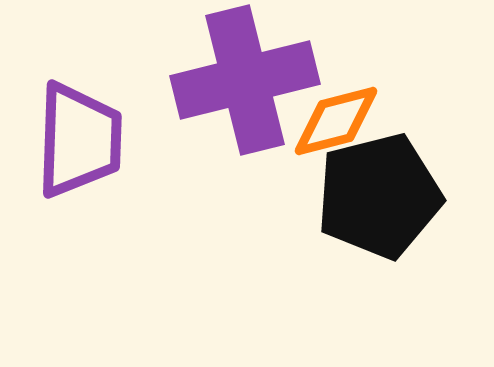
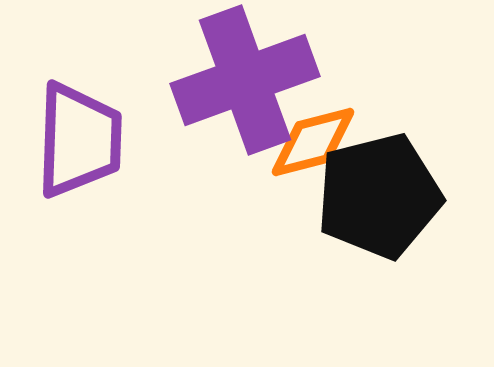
purple cross: rotated 6 degrees counterclockwise
orange diamond: moved 23 px left, 21 px down
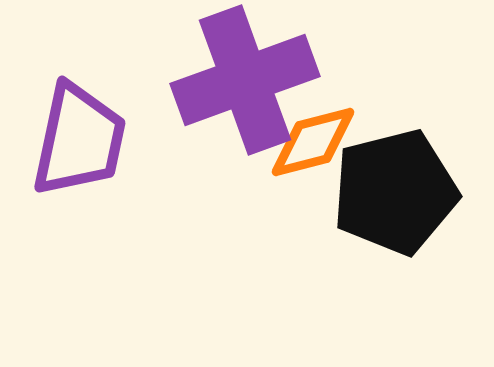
purple trapezoid: rotated 10 degrees clockwise
black pentagon: moved 16 px right, 4 px up
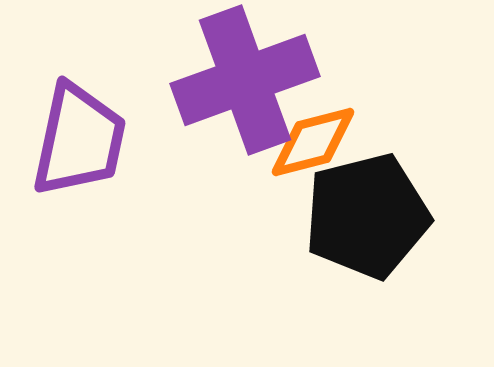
black pentagon: moved 28 px left, 24 px down
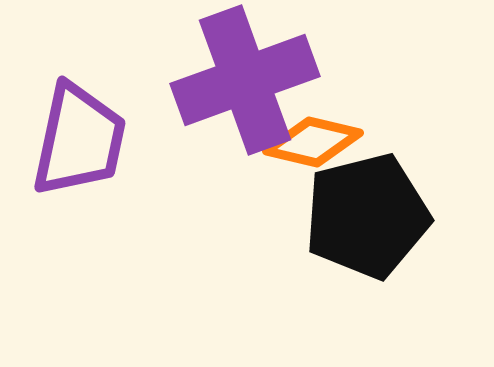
orange diamond: rotated 28 degrees clockwise
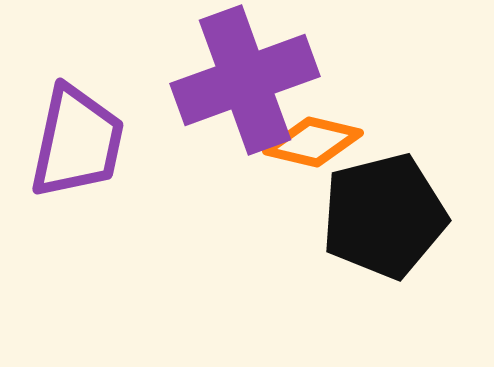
purple trapezoid: moved 2 px left, 2 px down
black pentagon: moved 17 px right
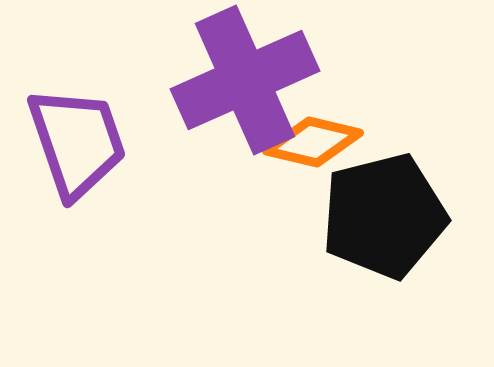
purple cross: rotated 4 degrees counterclockwise
purple trapezoid: rotated 31 degrees counterclockwise
